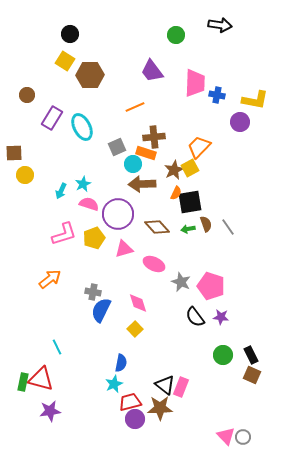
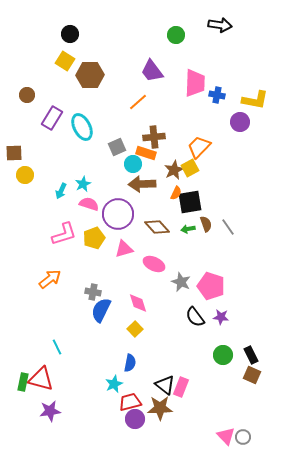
orange line at (135, 107): moved 3 px right, 5 px up; rotated 18 degrees counterclockwise
blue semicircle at (121, 363): moved 9 px right
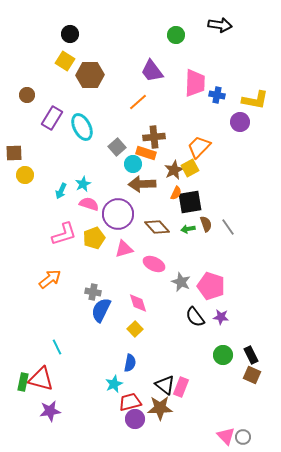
gray square at (117, 147): rotated 18 degrees counterclockwise
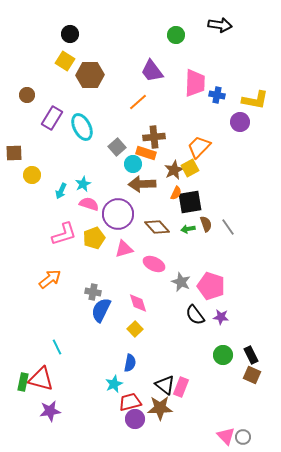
yellow circle at (25, 175): moved 7 px right
black semicircle at (195, 317): moved 2 px up
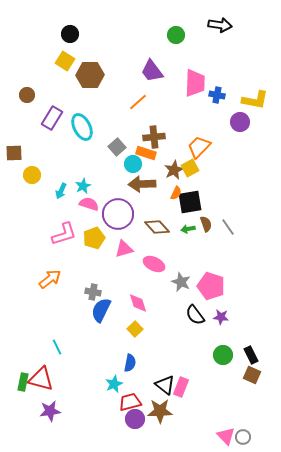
cyan star at (83, 184): moved 2 px down
brown star at (160, 408): moved 3 px down
